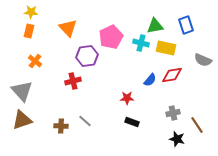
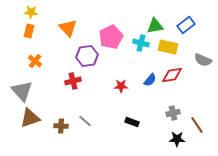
blue rectangle: rotated 72 degrees clockwise
yellow rectangle: moved 2 px right, 1 px up
red star: moved 6 px left, 12 px up
brown triangle: moved 8 px right, 2 px up
black star: rotated 14 degrees counterclockwise
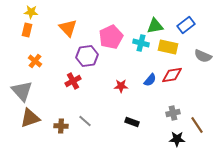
orange rectangle: moved 2 px left, 1 px up
gray semicircle: moved 4 px up
red cross: rotated 14 degrees counterclockwise
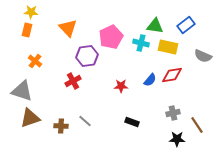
green triangle: rotated 18 degrees clockwise
gray triangle: rotated 30 degrees counterclockwise
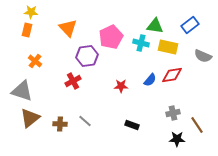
blue rectangle: moved 4 px right
brown triangle: rotated 20 degrees counterclockwise
black rectangle: moved 3 px down
brown cross: moved 1 px left, 2 px up
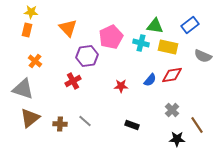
gray triangle: moved 1 px right, 2 px up
gray cross: moved 1 px left, 3 px up; rotated 32 degrees counterclockwise
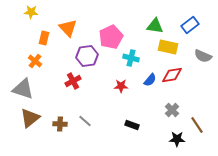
orange rectangle: moved 17 px right, 8 px down
cyan cross: moved 10 px left, 15 px down
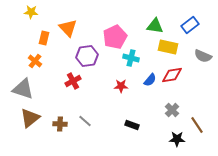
pink pentagon: moved 4 px right
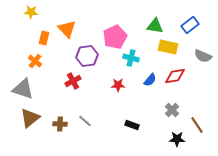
orange triangle: moved 1 px left, 1 px down
red diamond: moved 3 px right, 1 px down
red star: moved 3 px left, 1 px up
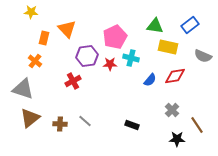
red star: moved 8 px left, 21 px up
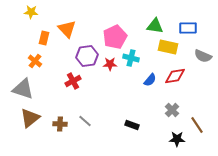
blue rectangle: moved 2 px left, 3 px down; rotated 36 degrees clockwise
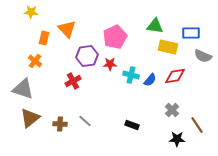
blue rectangle: moved 3 px right, 5 px down
cyan cross: moved 17 px down
